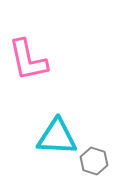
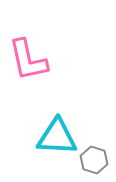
gray hexagon: moved 1 px up
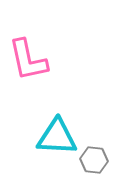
gray hexagon: rotated 12 degrees counterclockwise
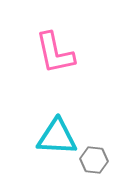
pink L-shape: moved 27 px right, 7 px up
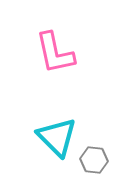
cyan triangle: rotated 42 degrees clockwise
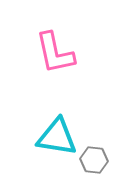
cyan triangle: rotated 36 degrees counterclockwise
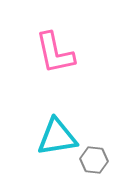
cyan triangle: rotated 18 degrees counterclockwise
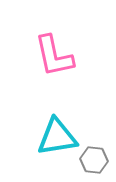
pink L-shape: moved 1 px left, 3 px down
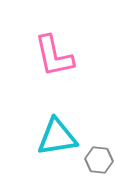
gray hexagon: moved 5 px right
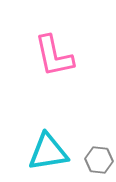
cyan triangle: moved 9 px left, 15 px down
